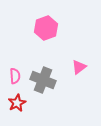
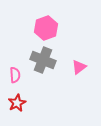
pink semicircle: moved 1 px up
gray cross: moved 20 px up
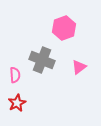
pink hexagon: moved 18 px right
gray cross: moved 1 px left
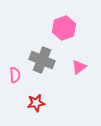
red star: moved 19 px right; rotated 18 degrees clockwise
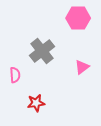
pink hexagon: moved 14 px right, 10 px up; rotated 20 degrees clockwise
gray cross: moved 9 px up; rotated 30 degrees clockwise
pink triangle: moved 3 px right
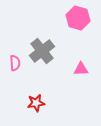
pink hexagon: rotated 15 degrees clockwise
pink triangle: moved 1 px left, 2 px down; rotated 35 degrees clockwise
pink semicircle: moved 12 px up
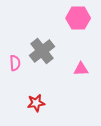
pink hexagon: rotated 15 degrees counterclockwise
